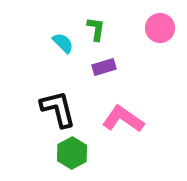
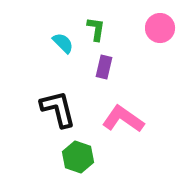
purple rectangle: rotated 60 degrees counterclockwise
green hexagon: moved 6 px right, 4 px down; rotated 12 degrees counterclockwise
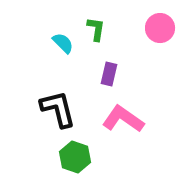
purple rectangle: moved 5 px right, 7 px down
green hexagon: moved 3 px left
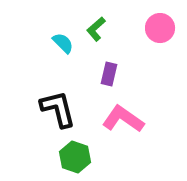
green L-shape: rotated 140 degrees counterclockwise
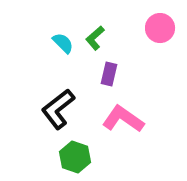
green L-shape: moved 1 px left, 9 px down
black L-shape: rotated 114 degrees counterclockwise
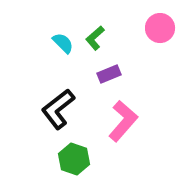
purple rectangle: rotated 55 degrees clockwise
pink L-shape: moved 2 px down; rotated 96 degrees clockwise
green hexagon: moved 1 px left, 2 px down
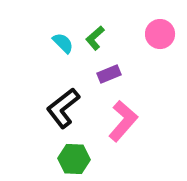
pink circle: moved 6 px down
black L-shape: moved 5 px right, 1 px up
green hexagon: rotated 16 degrees counterclockwise
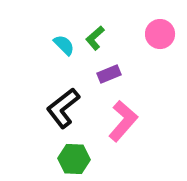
cyan semicircle: moved 1 px right, 2 px down
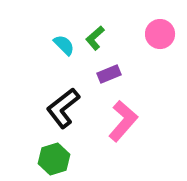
green hexagon: moved 20 px left; rotated 20 degrees counterclockwise
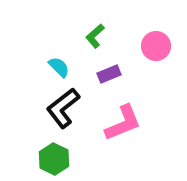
pink circle: moved 4 px left, 12 px down
green L-shape: moved 2 px up
cyan semicircle: moved 5 px left, 22 px down
pink L-shape: moved 2 px down; rotated 27 degrees clockwise
green hexagon: rotated 16 degrees counterclockwise
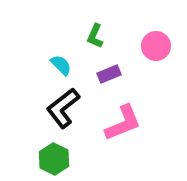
green L-shape: rotated 25 degrees counterclockwise
cyan semicircle: moved 2 px right, 2 px up
